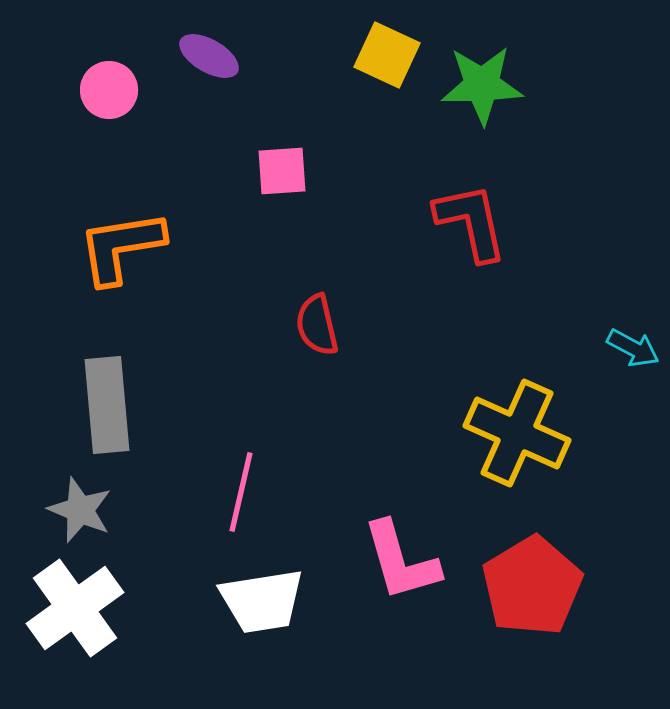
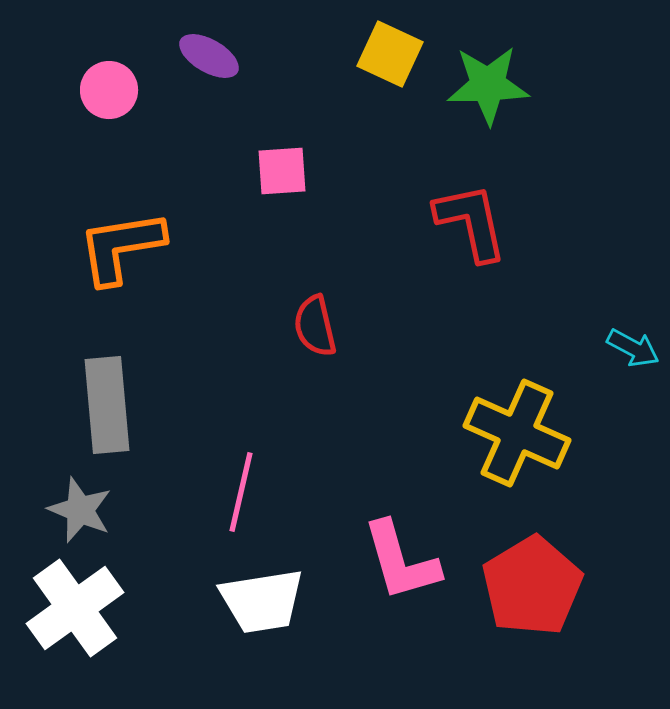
yellow square: moved 3 px right, 1 px up
green star: moved 6 px right
red semicircle: moved 2 px left, 1 px down
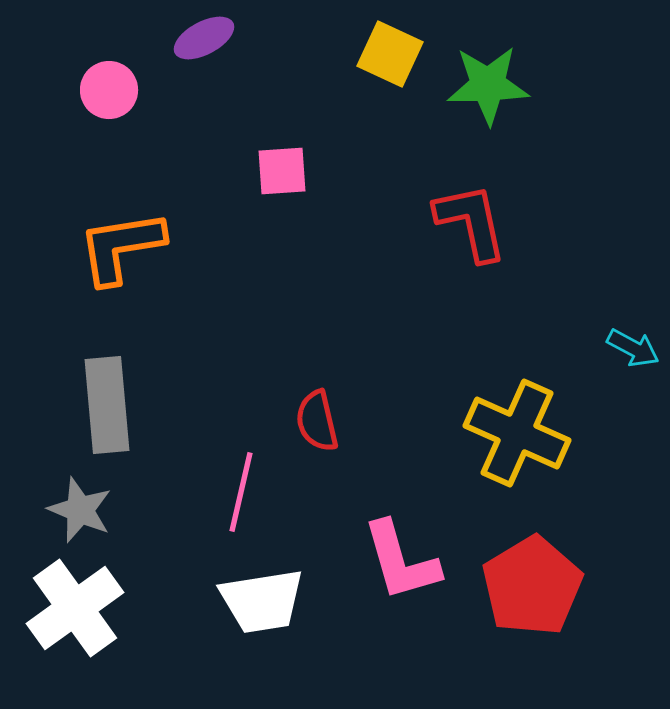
purple ellipse: moved 5 px left, 18 px up; rotated 58 degrees counterclockwise
red semicircle: moved 2 px right, 95 px down
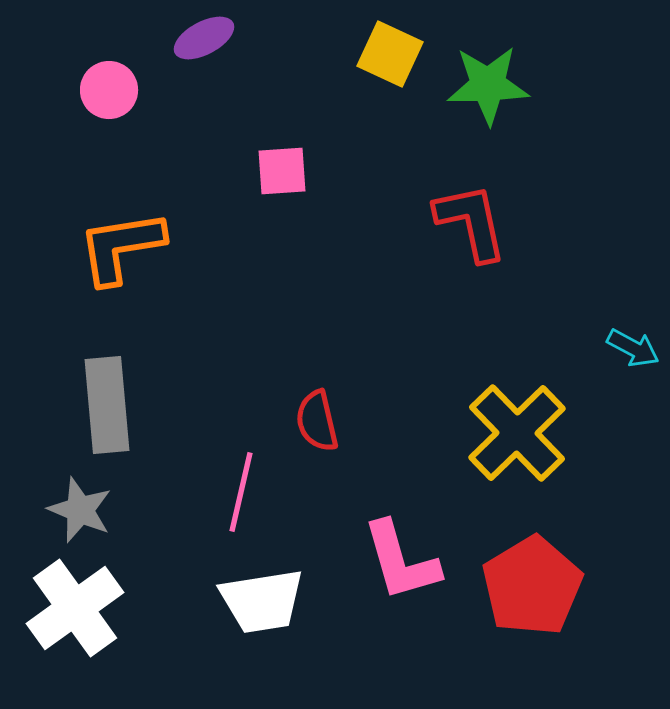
yellow cross: rotated 22 degrees clockwise
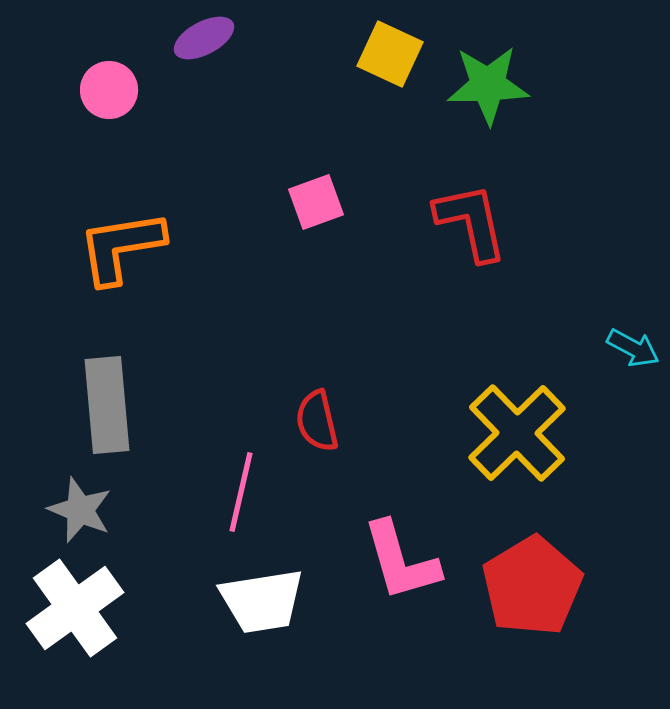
pink square: moved 34 px right, 31 px down; rotated 16 degrees counterclockwise
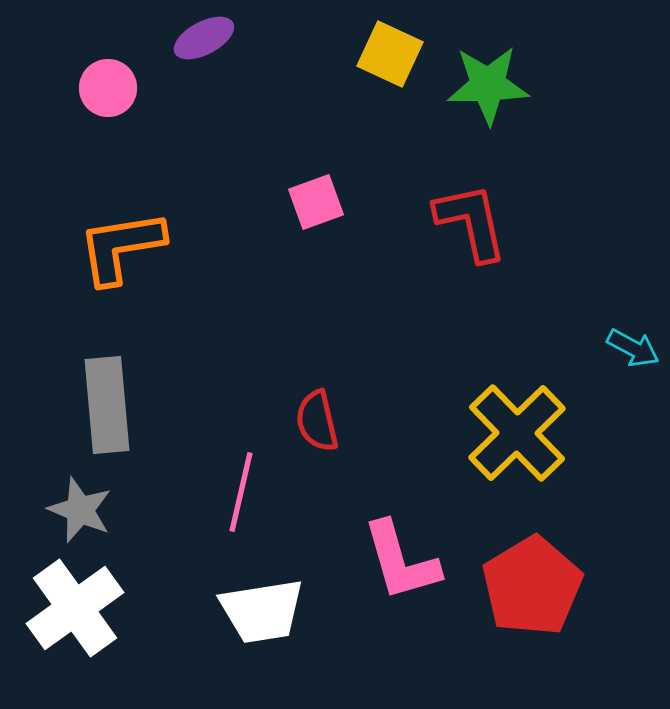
pink circle: moved 1 px left, 2 px up
white trapezoid: moved 10 px down
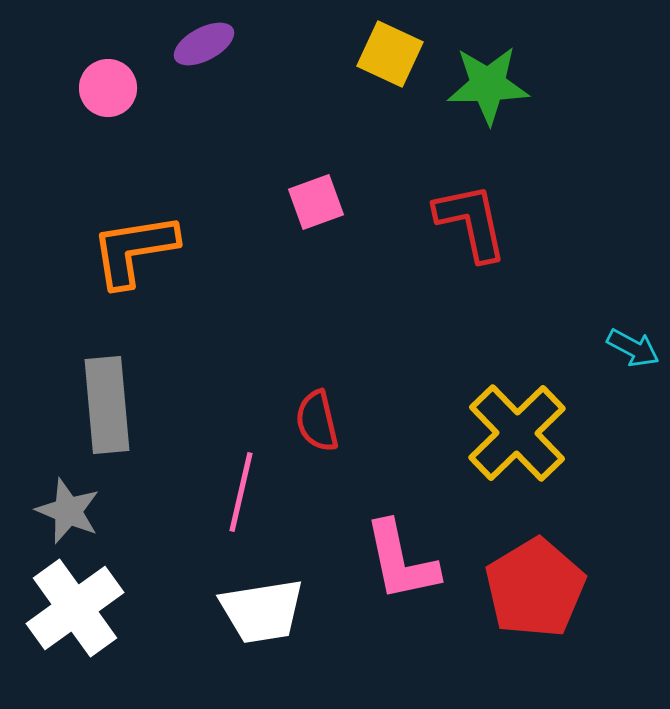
purple ellipse: moved 6 px down
orange L-shape: moved 13 px right, 3 px down
gray star: moved 12 px left, 1 px down
pink L-shape: rotated 4 degrees clockwise
red pentagon: moved 3 px right, 2 px down
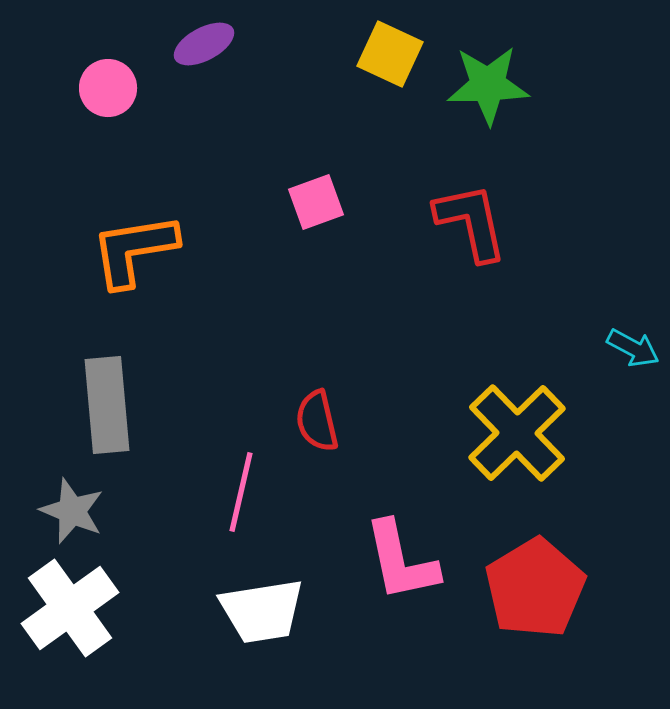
gray star: moved 4 px right
white cross: moved 5 px left
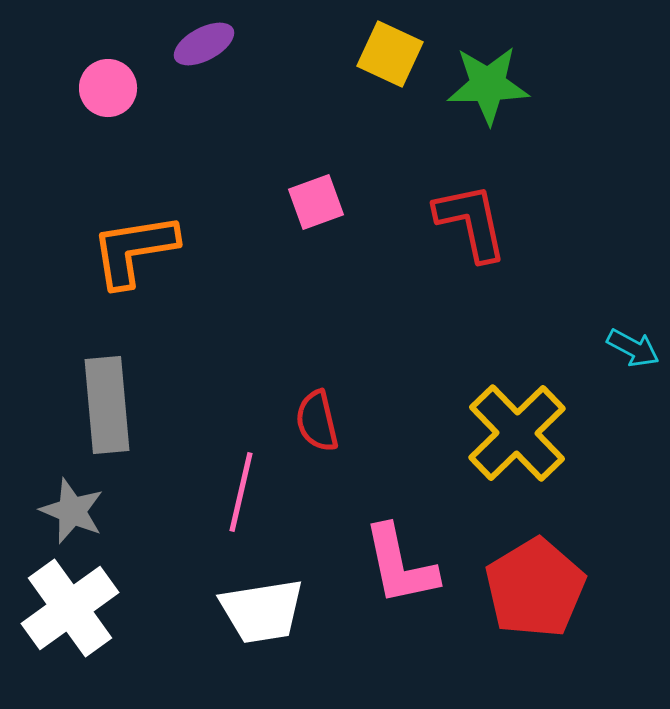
pink L-shape: moved 1 px left, 4 px down
